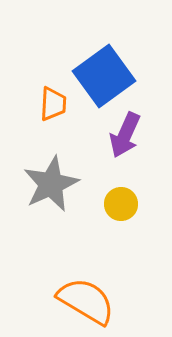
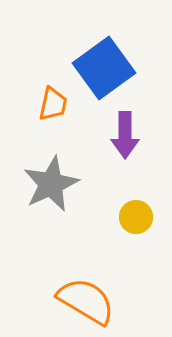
blue square: moved 8 px up
orange trapezoid: rotated 9 degrees clockwise
purple arrow: rotated 24 degrees counterclockwise
yellow circle: moved 15 px right, 13 px down
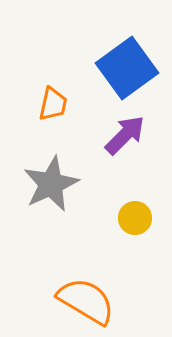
blue square: moved 23 px right
purple arrow: rotated 135 degrees counterclockwise
yellow circle: moved 1 px left, 1 px down
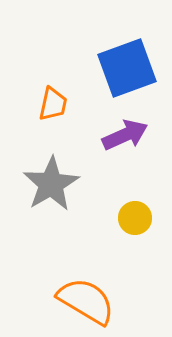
blue square: rotated 16 degrees clockwise
purple arrow: rotated 21 degrees clockwise
gray star: rotated 6 degrees counterclockwise
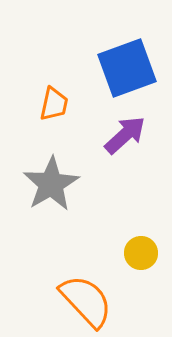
orange trapezoid: moved 1 px right
purple arrow: rotated 18 degrees counterclockwise
yellow circle: moved 6 px right, 35 px down
orange semicircle: rotated 16 degrees clockwise
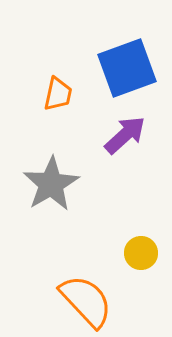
orange trapezoid: moved 4 px right, 10 px up
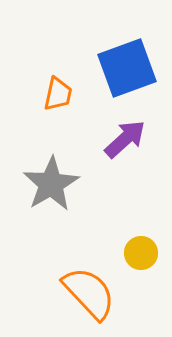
purple arrow: moved 4 px down
orange semicircle: moved 3 px right, 8 px up
